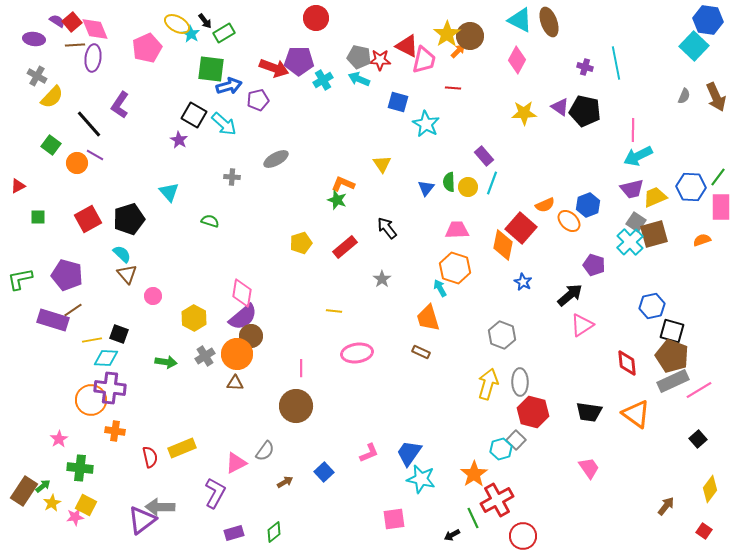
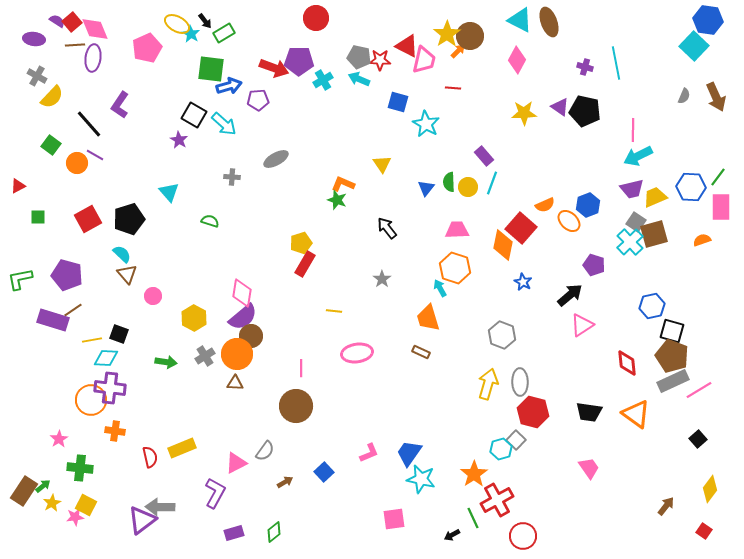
purple pentagon at (258, 100): rotated 10 degrees clockwise
red rectangle at (345, 247): moved 40 px left, 17 px down; rotated 20 degrees counterclockwise
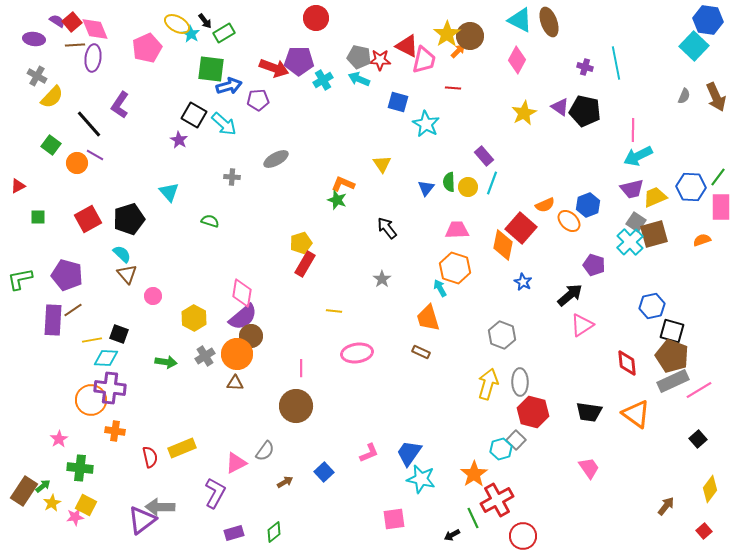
yellow star at (524, 113): rotated 25 degrees counterclockwise
purple rectangle at (53, 320): rotated 76 degrees clockwise
red square at (704, 531): rotated 14 degrees clockwise
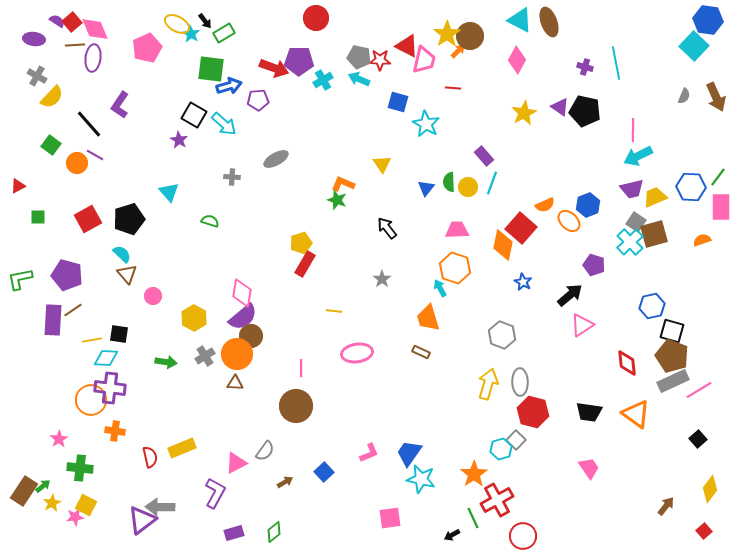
black square at (119, 334): rotated 12 degrees counterclockwise
pink square at (394, 519): moved 4 px left, 1 px up
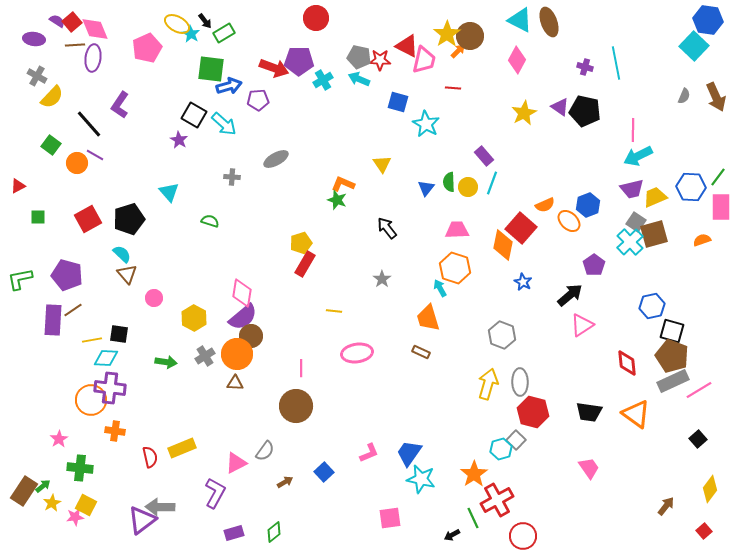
purple pentagon at (594, 265): rotated 20 degrees clockwise
pink circle at (153, 296): moved 1 px right, 2 px down
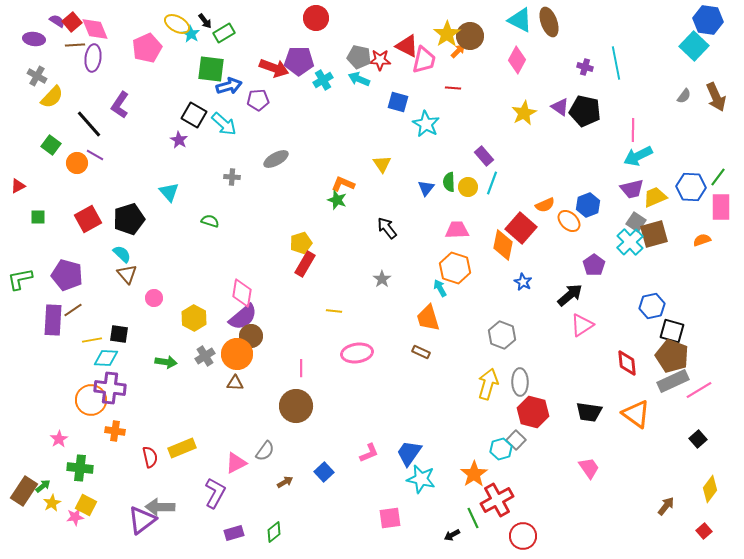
gray semicircle at (684, 96): rotated 14 degrees clockwise
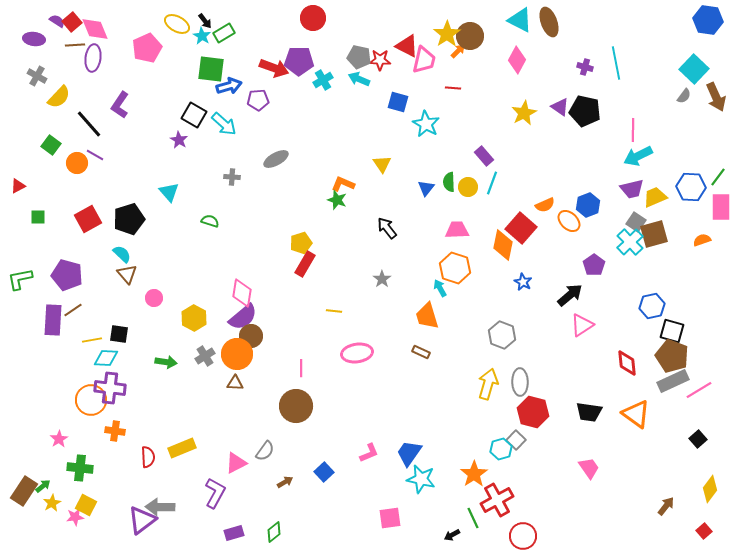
red circle at (316, 18): moved 3 px left
cyan star at (191, 34): moved 11 px right, 2 px down
cyan square at (694, 46): moved 23 px down
yellow semicircle at (52, 97): moved 7 px right
orange trapezoid at (428, 318): moved 1 px left, 2 px up
red semicircle at (150, 457): moved 2 px left; rotated 10 degrees clockwise
